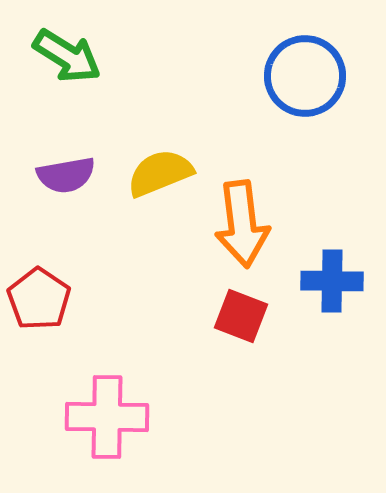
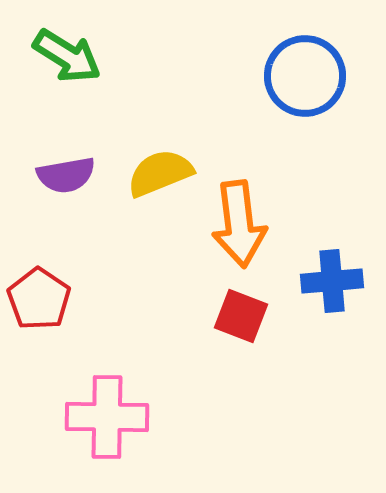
orange arrow: moved 3 px left
blue cross: rotated 6 degrees counterclockwise
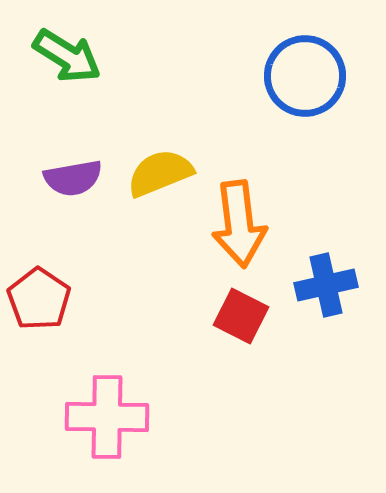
purple semicircle: moved 7 px right, 3 px down
blue cross: moved 6 px left, 4 px down; rotated 8 degrees counterclockwise
red square: rotated 6 degrees clockwise
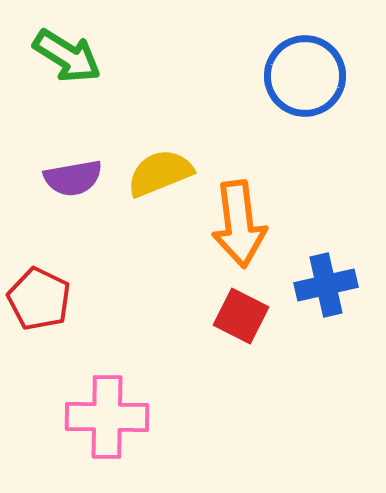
red pentagon: rotated 8 degrees counterclockwise
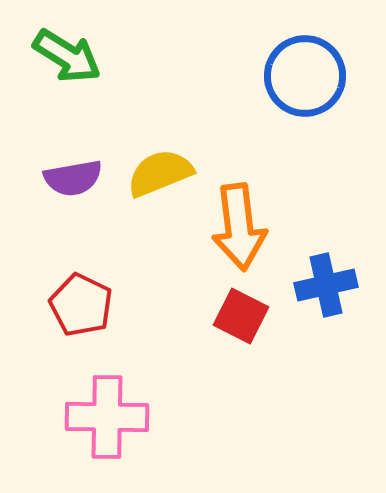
orange arrow: moved 3 px down
red pentagon: moved 42 px right, 6 px down
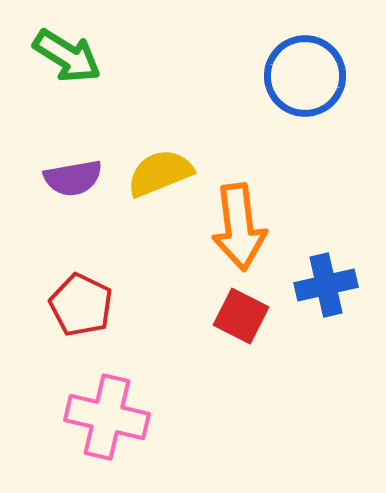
pink cross: rotated 12 degrees clockwise
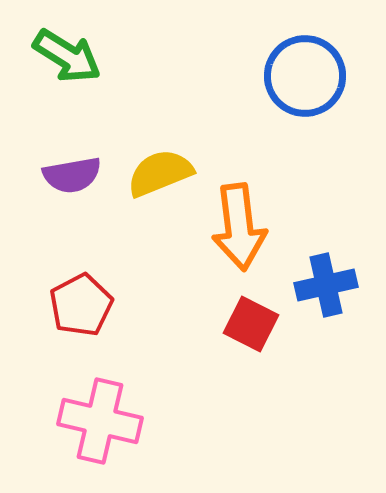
purple semicircle: moved 1 px left, 3 px up
red pentagon: rotated 18 degrees clockwise
red square: moved 10 px right, 8 px down
pink cross: moved 7 px left, 4 px down
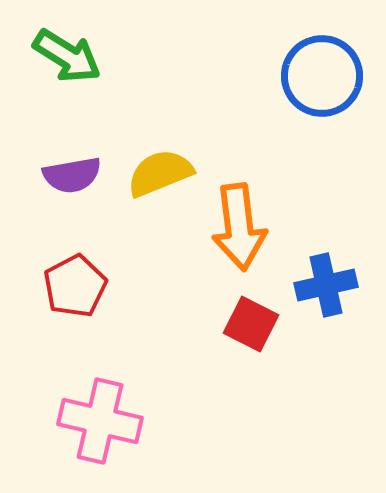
blue circle: moved 17 px right
red pentagon: moved 6 px left, 19 px up
